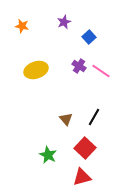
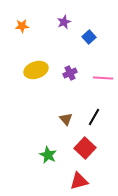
orange star: rotated 16 degrees counterclockwise
purple cross: moved 9 px left, 7 px down; rotated 32 degrees clockwise
pink line: moved 2 px right, 7 px down; rotated 30 degrees counterclockwise
red triangle: moved 3 px left, 4 px down
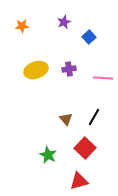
purple cross: moved 1 px left, 4 px up; rotated 16 degrees clockwise
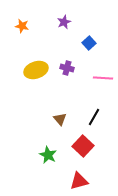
orange star: rotated 16 degrees clockwise
blue square: moved 6 px down
purple cross: moved 2 px left, 1 px up; rotated 24 degrees clockwise
brown triangle: moved 6 px left
red square: moved 2 px left, 2 px up
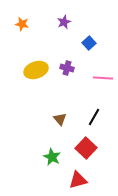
orange star: moved 2 px up
red square: moved 3 px right, 2 px down
green star: moved 4 px right, 2 px down
red triangle: moved 1 px left, 1 px up
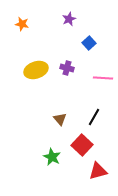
purple star: moved 5 px right, 3 px up
red square: moved 4 px left, 3 px up
red triangle: moved 20 px right, 9 px up
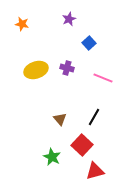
pink line: rotated 18 degrees clockwise
red triangle: moved 3 px left
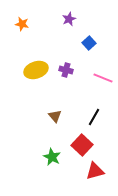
purple cross: moved 1 px left, 2 px down
brown triangle: moved 5 px left, 3 px up
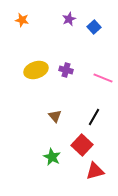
orange star: moved 4 px up
blue square: moved 5 px right, 16 px up
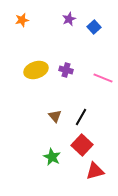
orange star: rotated 24 degrees counterclockwise
black line: moved 13 px left
